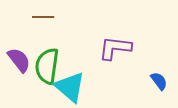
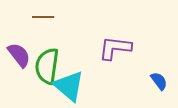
purple semicircle: moved 5 px up
cyan triangle: moved 1 px left, 1 px up
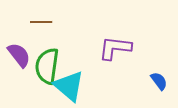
brown line: moved 2 px left, 5 px down
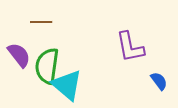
purple L-shape: moved 15 px right, 1 px up; rotated 108 degrees counterclockwise
cyan triangle: moved 2 px left, 1 px up
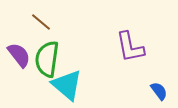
brown line: rotated 40 degrees clockwise
green semicircle: moved 7 px up
blue semicircle: moved 10 px down
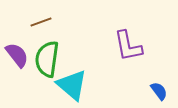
brown line: rotated 60 degrees counterclockwise
purple L-shape: moved 2 px left, 1 px up
purple semicircle: moved 2 px left
cyan triangle: moved 5 px right
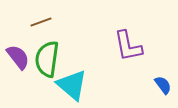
purple semicircle: moved 1 px right, 2 px down
blue semicircle: moved 4 px right, 6 px up
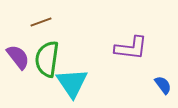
purple L-shape: moved 3 px right, 2 px down; rotated 72 degrees counterclockwise
cyan triangle: moved 2 px up; rotated 16 degrees clockwise
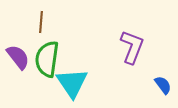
brown line: rotated 65 degrees counterclockwise
purple L-shape: moved 1 px right, 1 px up; rotated 76 degrees counterclockwise
